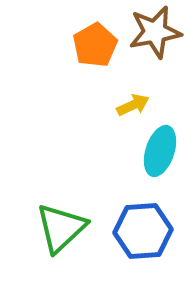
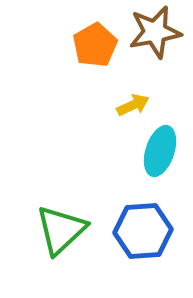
green triangle: moved 2 px down
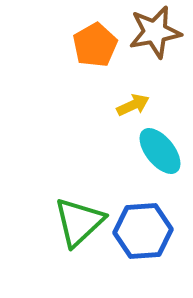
cyan ellipse: rotated 57 degrees counterclockwise
green triangle: moved 18 px right, 8 px up
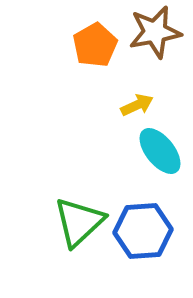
yellow arrow: moved 4 px right
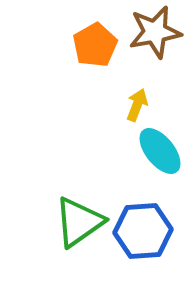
yellow arrow: rotated 44 degrees counterclockwise
green triangle: rotated 8 degrees clockwise
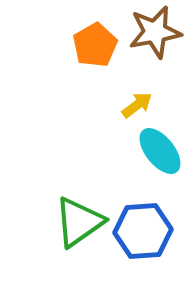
yellow arrow: rotated 32 degrees clockwise
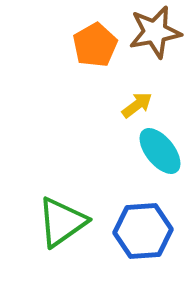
green triangle: moved 17 px left
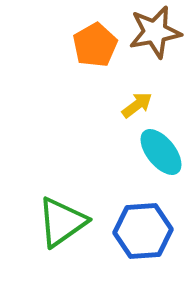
cyan ellipse: moved 1 px right, 1 px down
